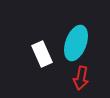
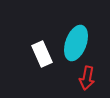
red arrow: moved 6 px right
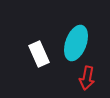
white rectangle: moved 3 px left
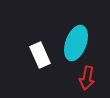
white rectangle: moved 1 px right, 1 px down
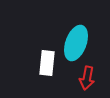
white rectangle: moved 7 px right, 8 px down; rotated 30 degrees clockwise
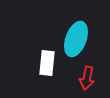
cyan ellipse: moved 4 px up
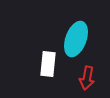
white rectangle: moved 1 px right, 1 px down
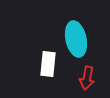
cyan ellipse: rotated 32 degrees counterclockwise
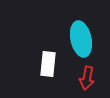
cyan ellipse: moved 5 px right
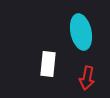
cyan ellipse: moved 7 px up
